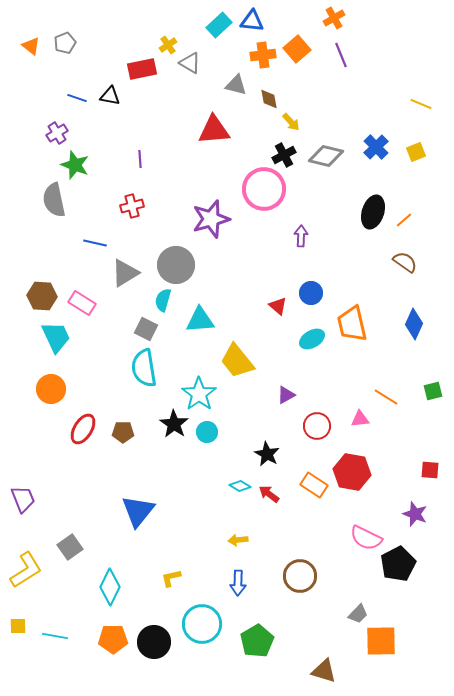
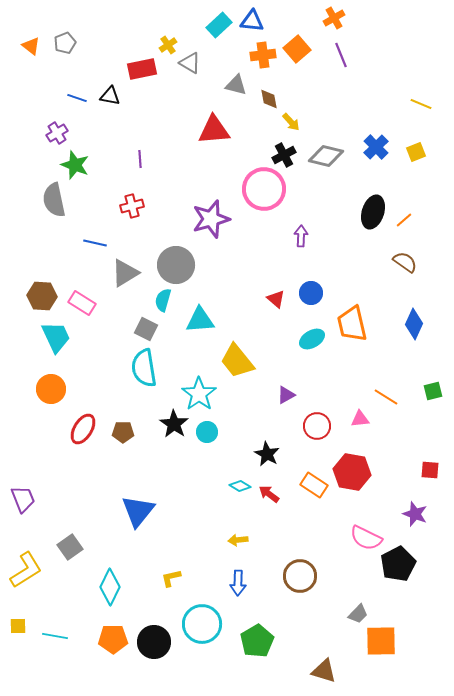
red triangle at (278, 306): moved 2 px left, 7 px up
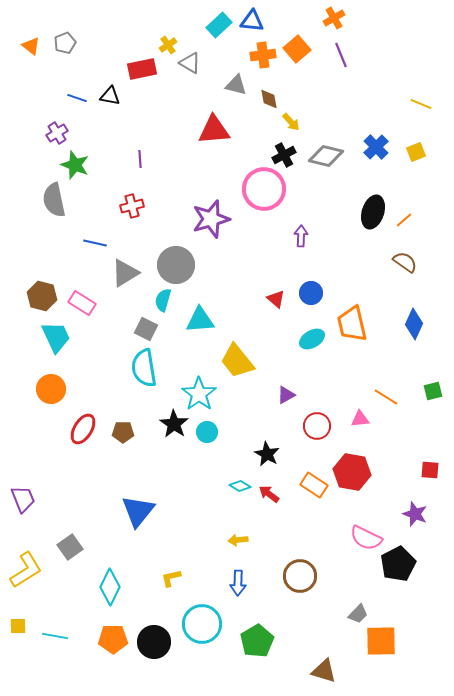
brown hexagon at (42, 296): rotated 12 degrees clockwise
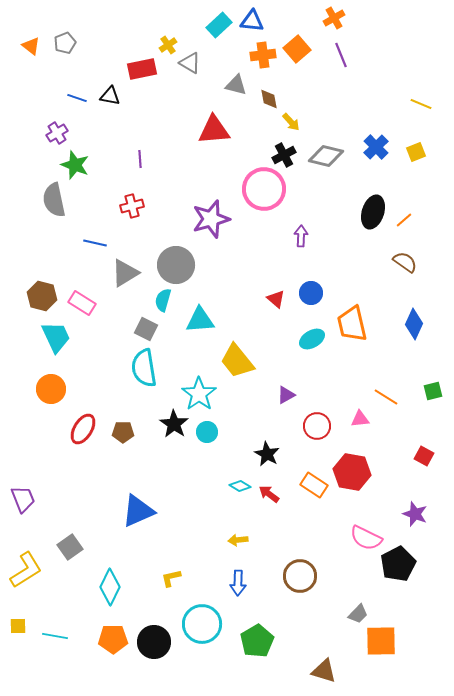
red square at (430, 470): moved 6 px left, 14 px up; rotated 24 degrees clockwise
blue triangle at (138, 511): rotated 27 degrees clockwise
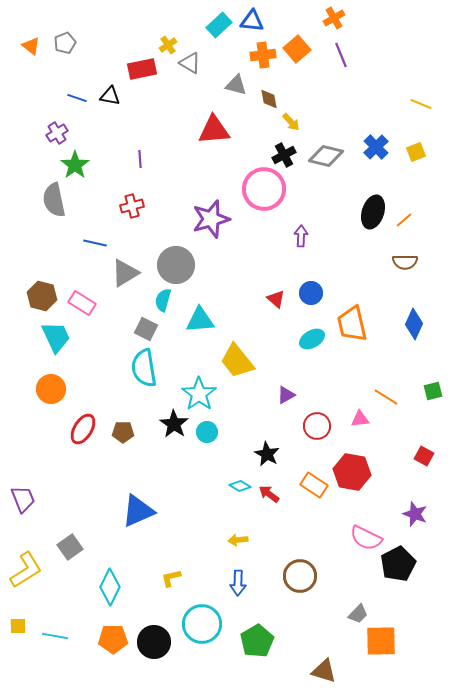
green star at (75, 165): rotated 16 degrees clockwise
brown semicircle at (405, 262): rotated 145 degrees clockwise
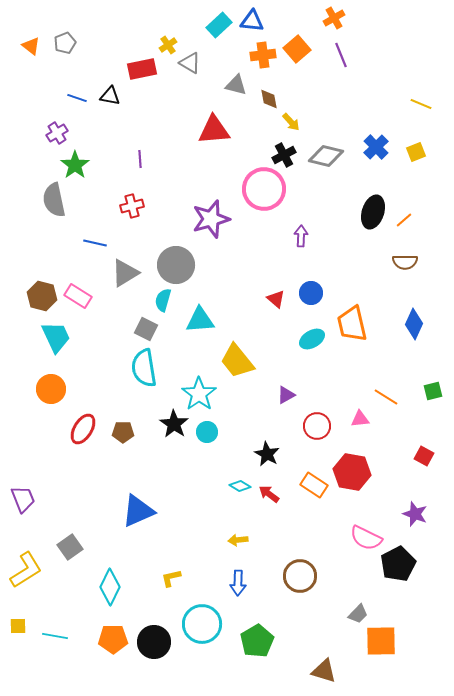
pink rectangle at (82, 303): moved 4 px left, 7 px up
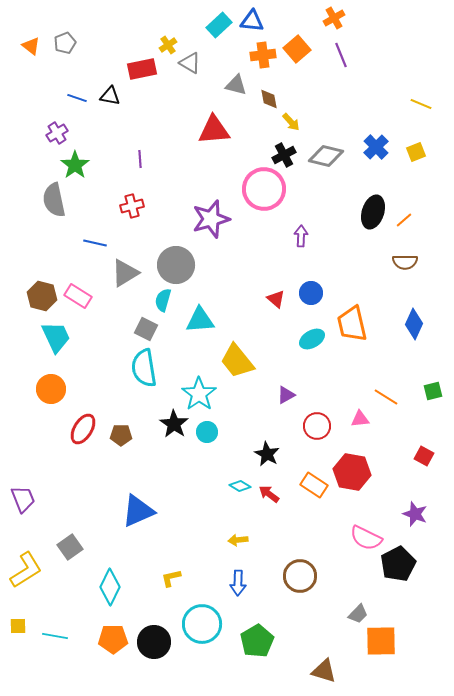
brown pentagon at (123, 432): moved 2 px left, 3 px down
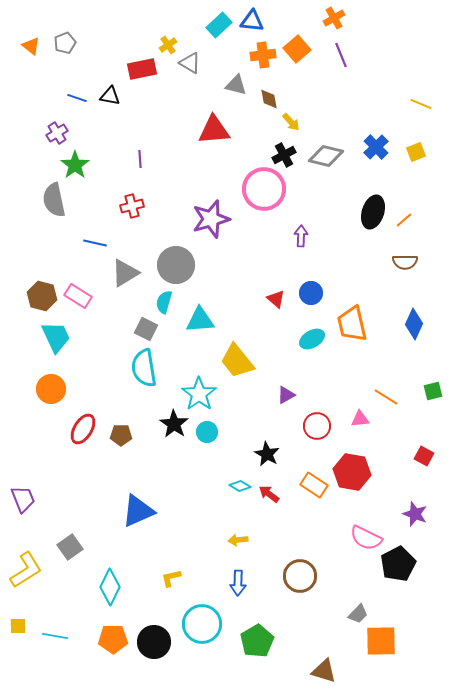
cyan semicircle at (163, 300): moved 1 px right, 2 px down
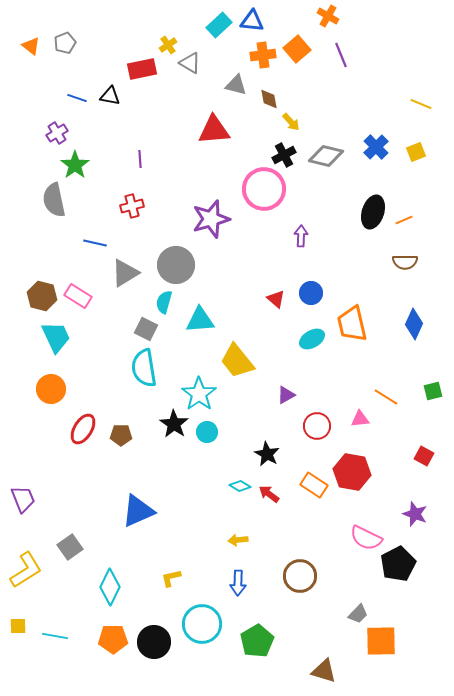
orange cross at (334, 18): moved 6 px left, 2 px up; rotated 30 degrees counterclockwise
orange line at (404, 220): rotated 18 degrees clockwise
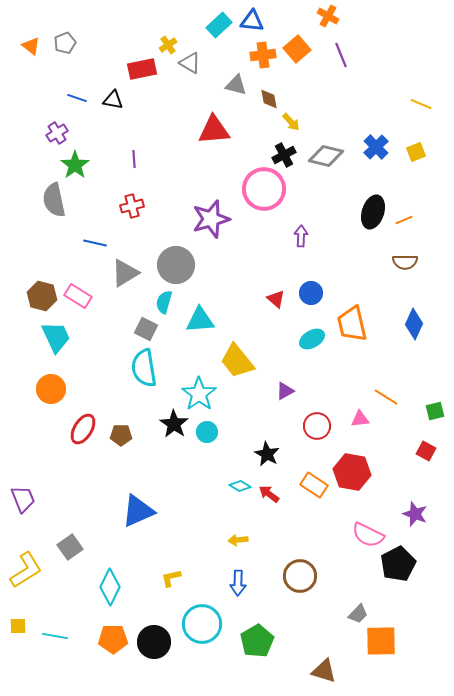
black triangle at (110, 96): moved 3 px right, 4 px down
purple line at (140, 159): moved 6 px left
green square at (433, 391): moved 2 px right, 20 px down
purple triangle at (286, 395): moved 1 px left, 4 px up
red square at (424, 456): moved 2 px right, 5 px up
pink semicircle at (366, 538): moved 2 px right, 3 px up
